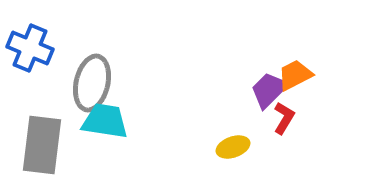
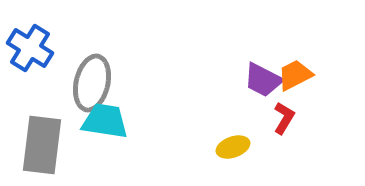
blue cross: rotated 9 degrees clockwise
purple trapezoid: moved 6 px left, 10 px up; rotated 108 degrees counterclockwise
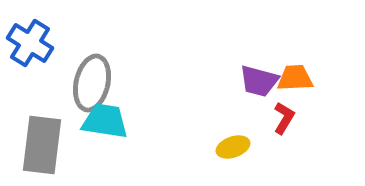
blue cross: moved 5 px up
orange trapezoid: moved 3 px down; rotated 24 degrees clockwise
purple trapezoid: moved 4 px left, 1 px down; rotated 12 degrees counterclockwise
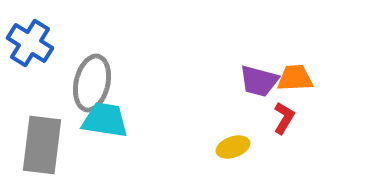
cyan trapezoid: moved 1 px up
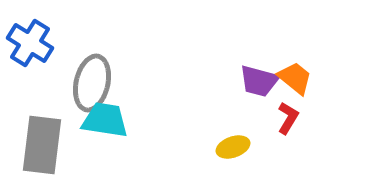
orange trapezoid: rotated 42 degrees clockwise
red L-shape: moved 4 px right
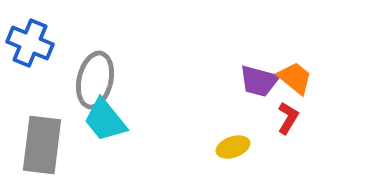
blue cross: rotated 9 degrees counterclockwise
gray ellipse: moved 3 px right, 3 px up
cyan trapezoid: rotated 138 degrees counterclockwise
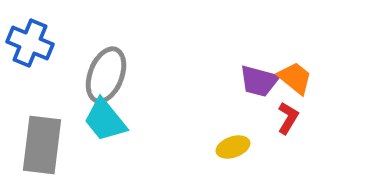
gray ellipse: moved 11 px right, 5 px up; rotated 8 degrees clockwise
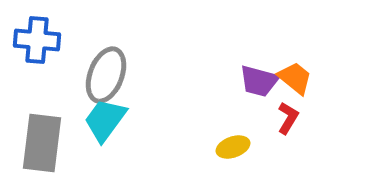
blue cross: moved 7 px right, 3 px up; rotated 18 degrees counterclockwise
cyan trapezoid: rotated 75 degrees clockwise
gray rectangle: moved 2 px up
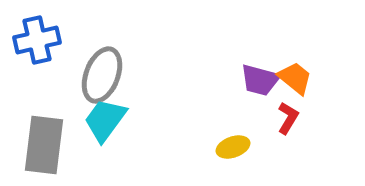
blue cross: rotated 18 degrees counterclockwise
gray ellipse: moved 4 px left
purple trapezoid: moved 1 px right, 1 px up
gray rectangle: moved 2 px right, 2 px down
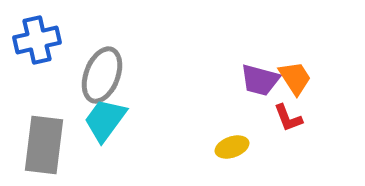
orange trapezoid: rotated 18 degrees clockwise
red L-shape: rotated 128 degrees clockwise
yellow ellipse: moved 1 px left
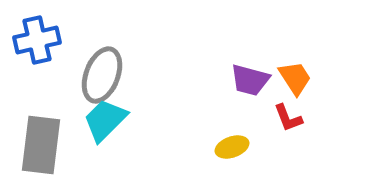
purple trapezoid: moved 10 px left
cyan trapezoid: rotated 9 degrees clockwise
gray rectangle: moved 3 px left
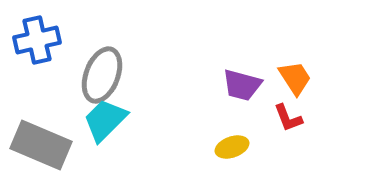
purple trapezoid: moved 8 px left, 5 px down
gray rectangle: rotated 74 degrees counterclockwise
